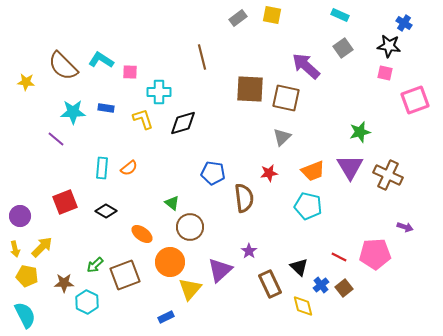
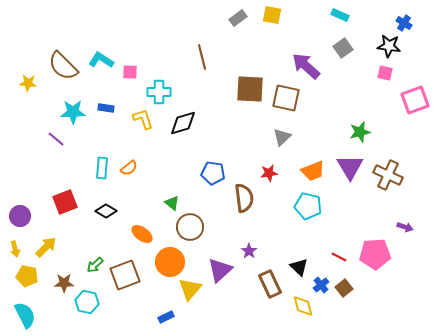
yellow star at (26, 82): moved 2 px right, 1 px down
yellow arrow at (42, 247): moved 4 px right
cyan hexagon at (87, 302): rotated 15 degrees counterclockwise
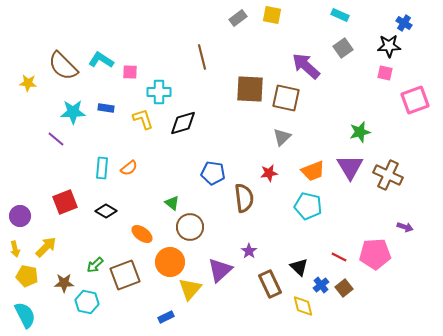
black star at (389, 46): rotated 10 degrees counterclockwise
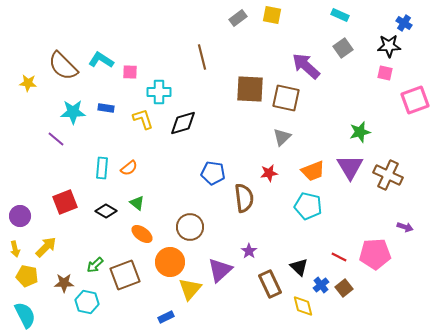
green triangle at (172, 203): moved 35 px left
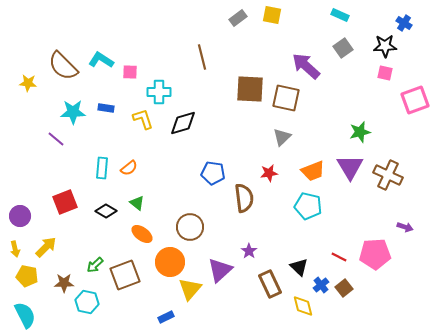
black star at (389, 46): moved 4 px left
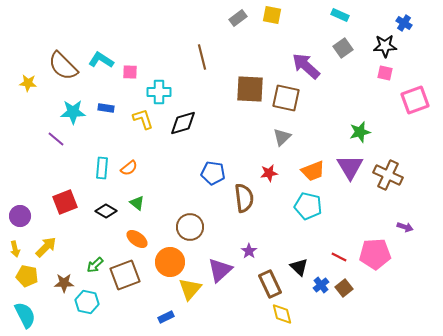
orange ellipse at (142, 234): moved 5 px left, 5 px down
yellow diamond at (303, 306): moved 21 px left, 8 px down
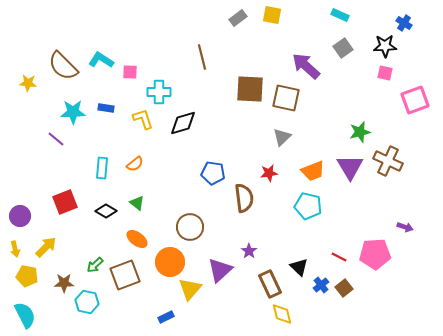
orange semicircle at (129, 168): moved 6 px right, 4 px up
brown cross at (388, 175): moved 14 px up
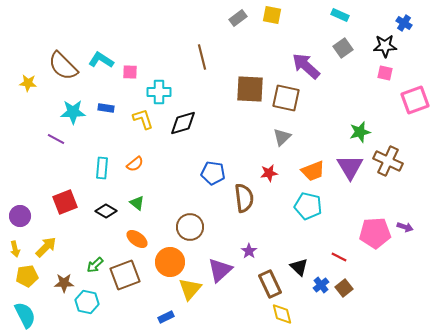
purple line at (56, 139): rotated 12 degrees counterclockwise
pink pentagon at (375, 254): moved 21 px up
yellow pentagon at (27, 276): rotated 20 degrees counterclockwise
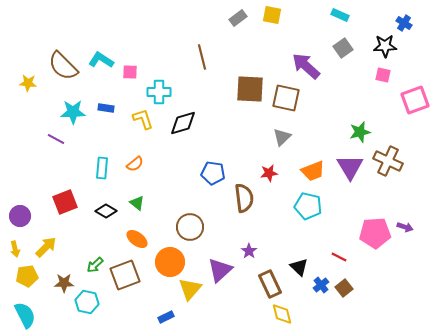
pink square at (385, 73): moved 2 px left, 2 px down
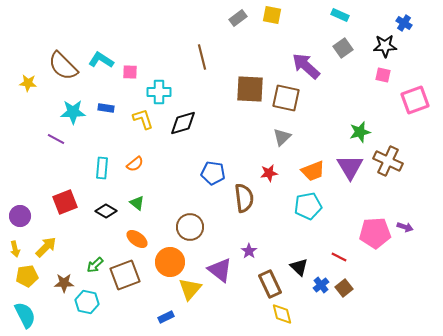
cyan pentagon at (308, 206): rotated 24 degrees counterclockwise
purple triangle at (220, 270): rotated 40 degrees counterclockwise
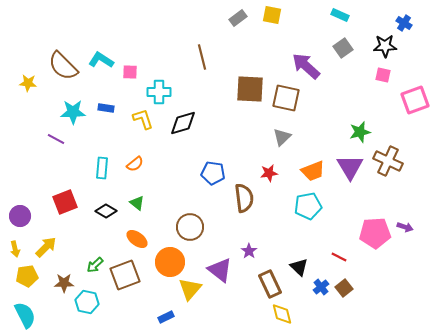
blue cross at (321, 285): moved 2 px down
